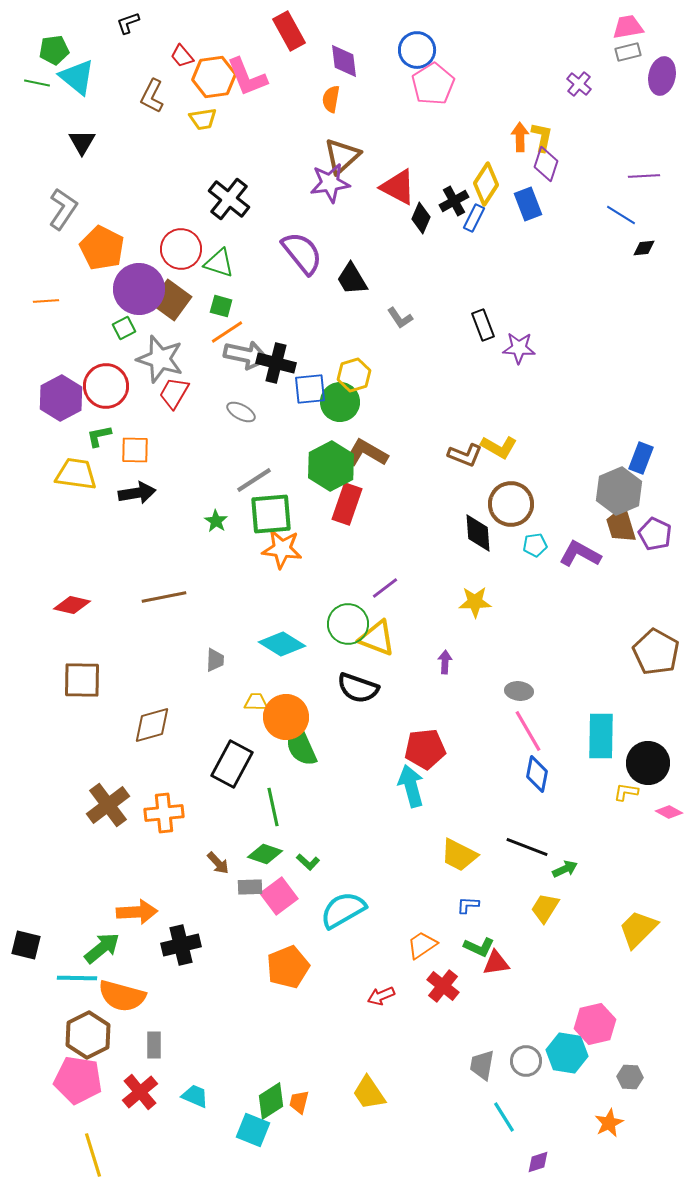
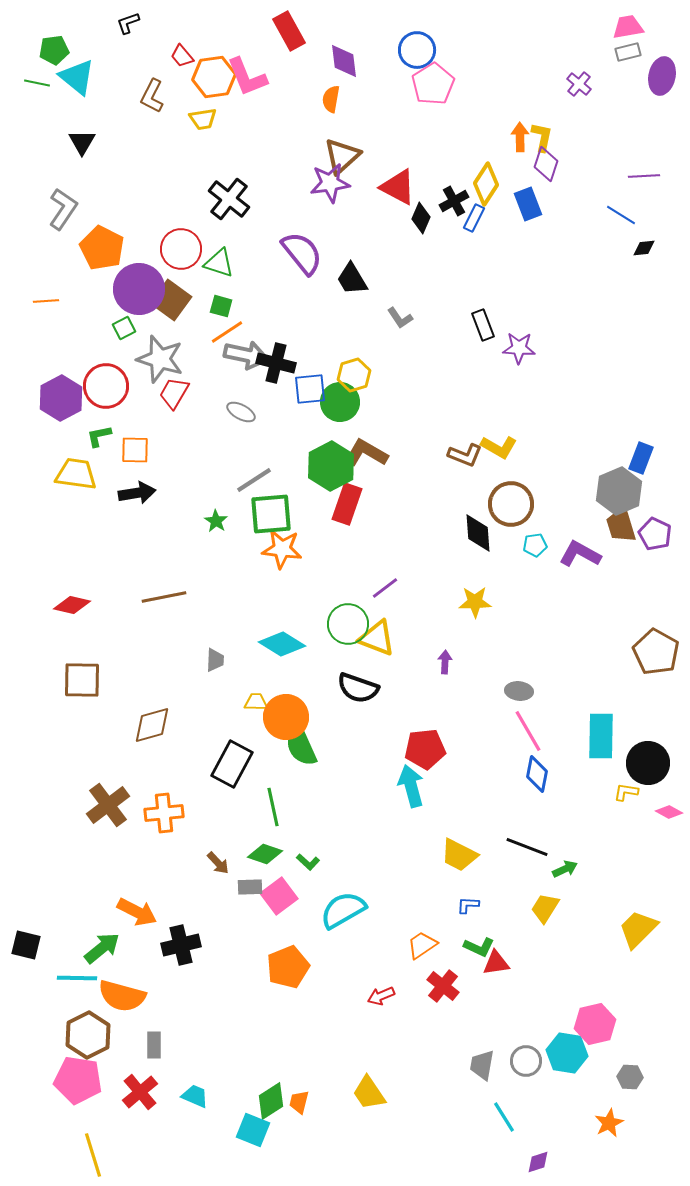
orange arrow at (137, 912): rotated 30 degrees clockwise
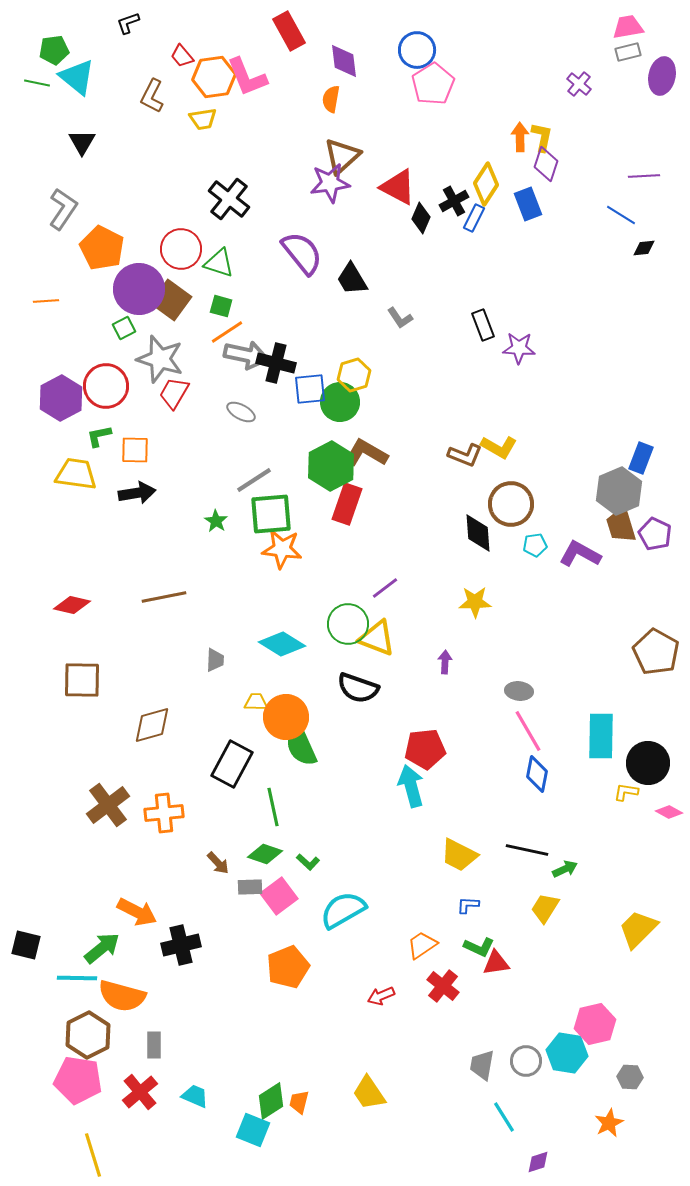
black line at (527, 847): moved 3 px down; rotated 9 degrees counterclockwise
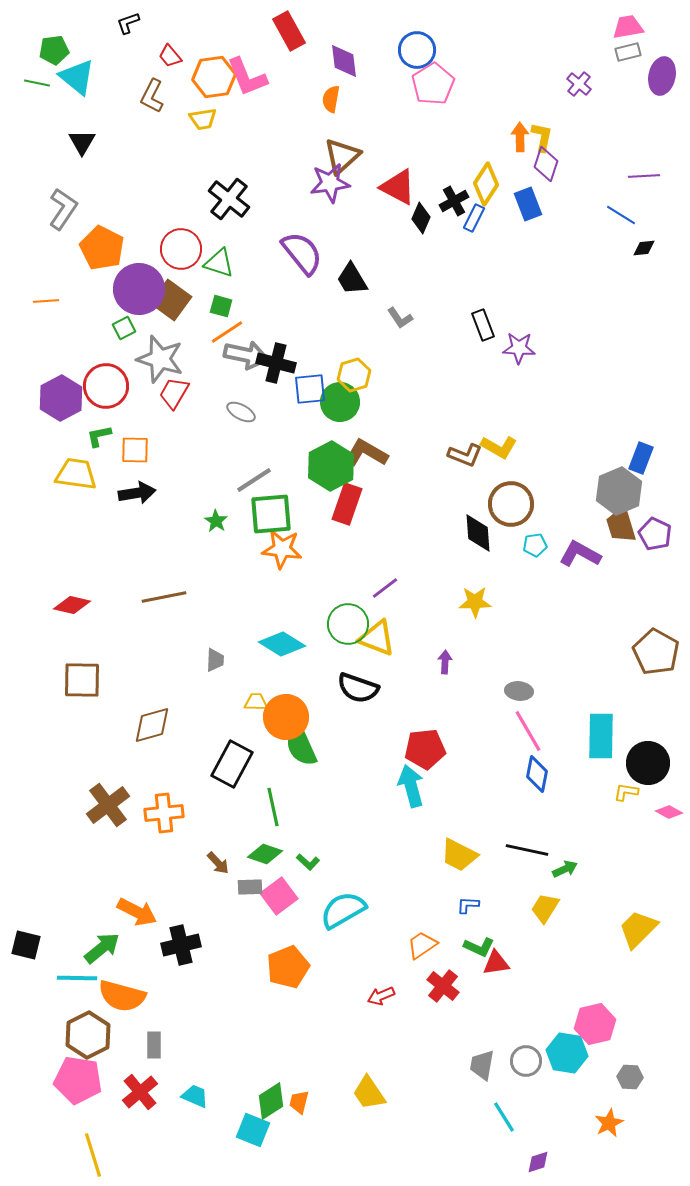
red trapezoid at (182, 56): moved 12 px left
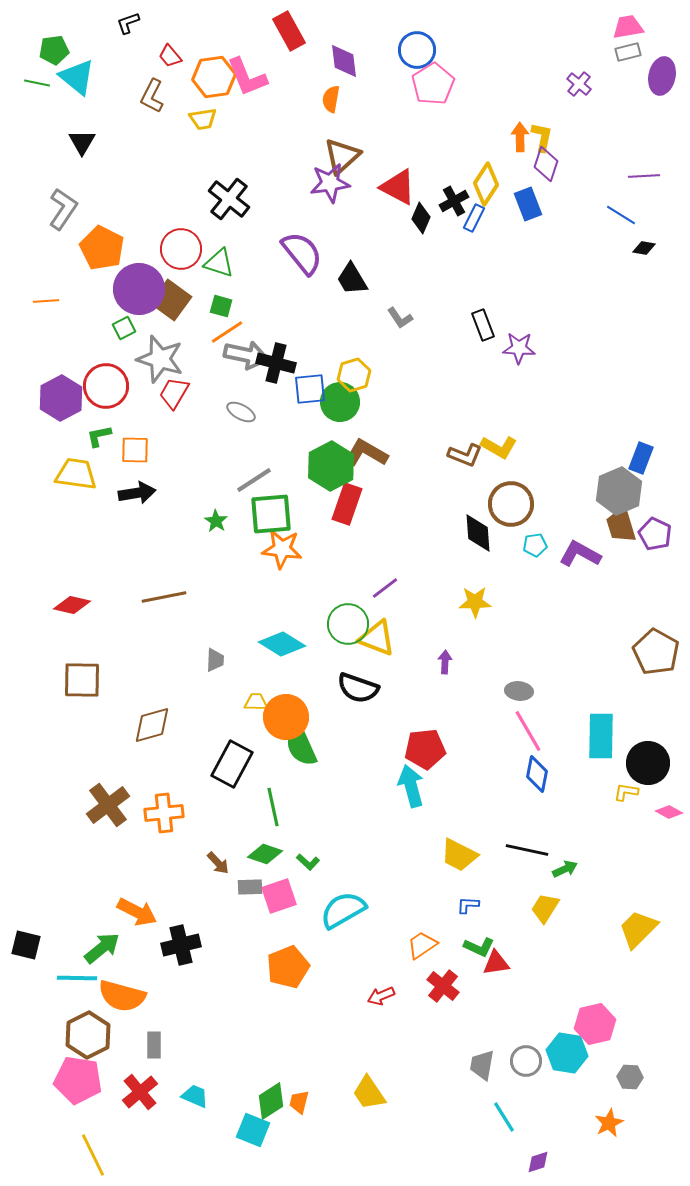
black diamond at (644, 248): rotated 15 degrees clockwise
pink square at (279, 896): rotated 18 degrees clockwise
yellow line at (93, 1155): rotated 9 degrees counterclockwise
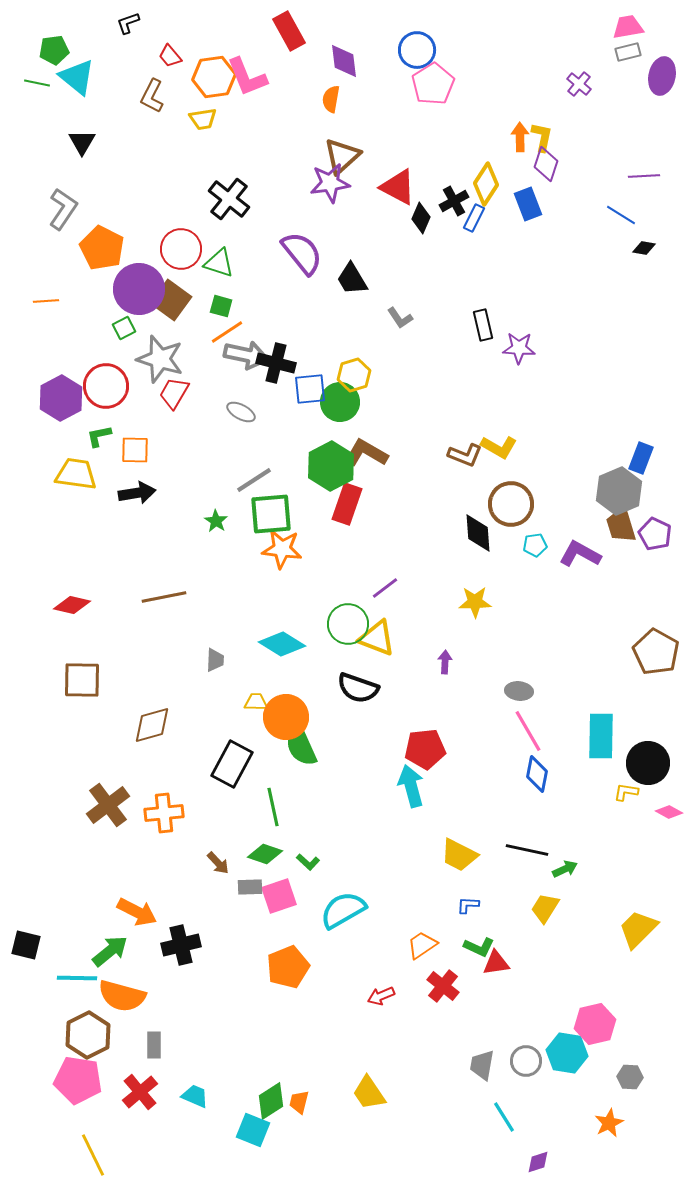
black rectangle at (483, 325): rotated 8 degrees clockwise
green arrow at (102, 948): moved 8 px right, 3 px down
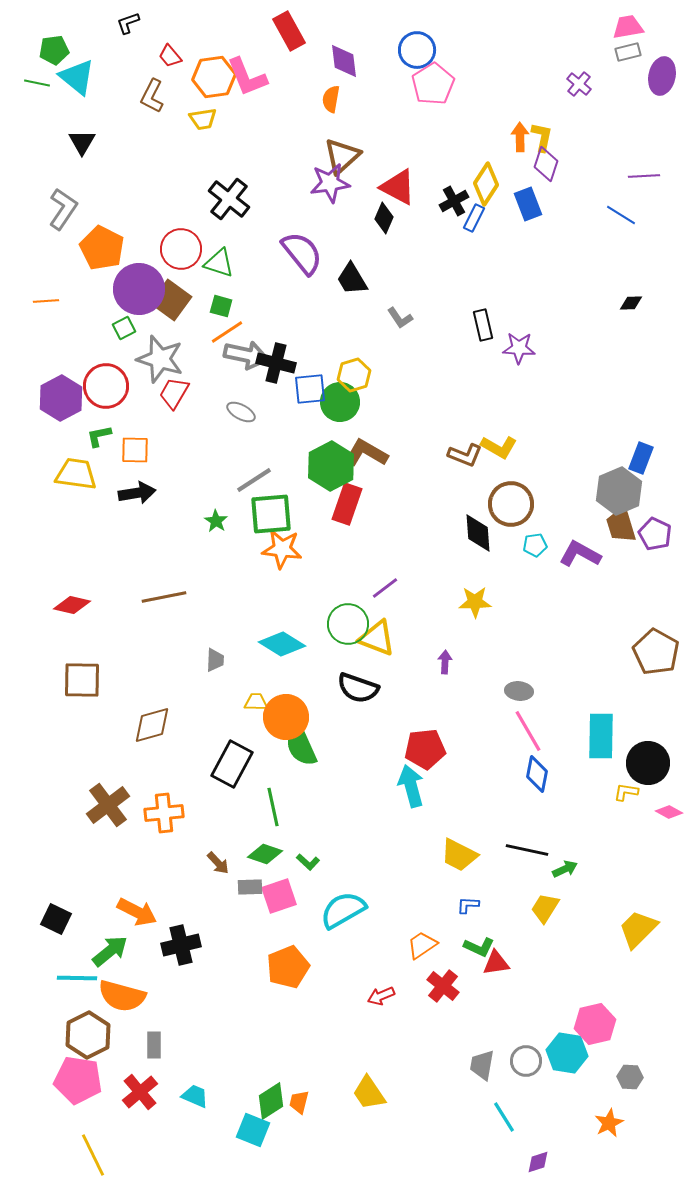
black diamond at (421, 218): moved 37 px left
black diamond at (644, 248): moved 13 px left, 55 px down; rotated 10 degrees counterclockwise
black square at (26, 945): moved 30 px right, 26 px up; rotated 12 degrees clockwise
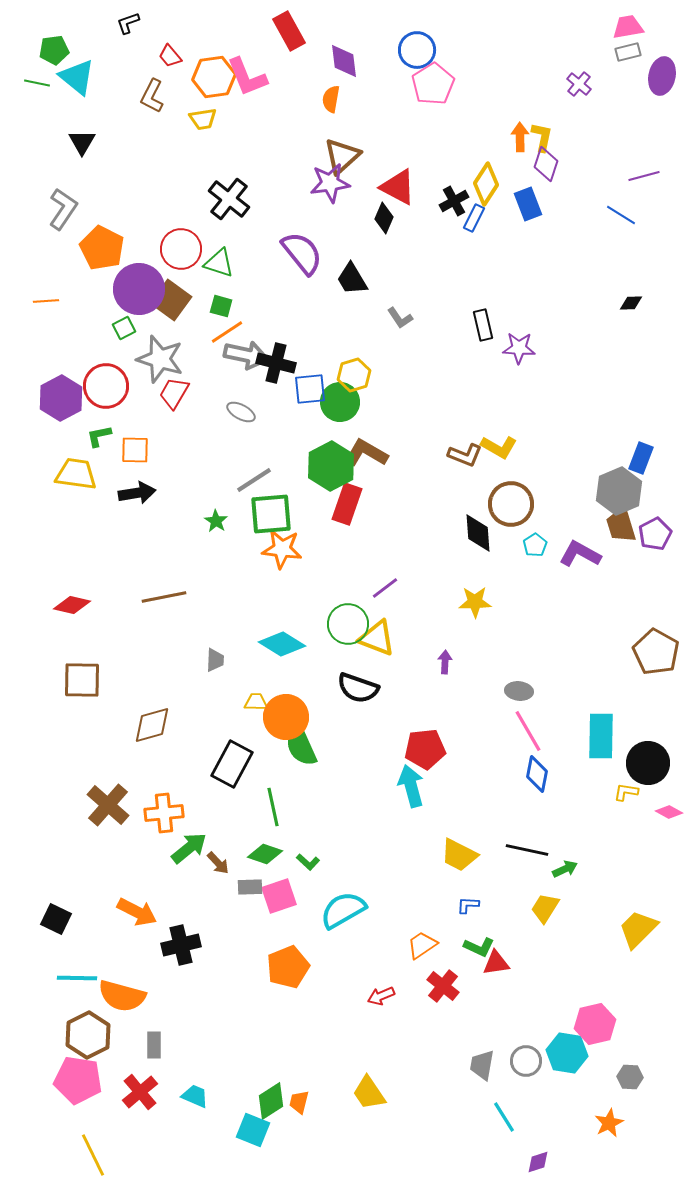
purple line at (644, 176): rotated 12 degrees counterclockwise
purple pentagon at (655, 534): rotated 20 degrees clockwise
cyan pentagon at (535, 545): rotated 25 degrees counterclockwise
brown cross at (108, 805): rotated 12 degrees counterclockwise
green arrow at (110, 951): moved 79 px right, 103 px up
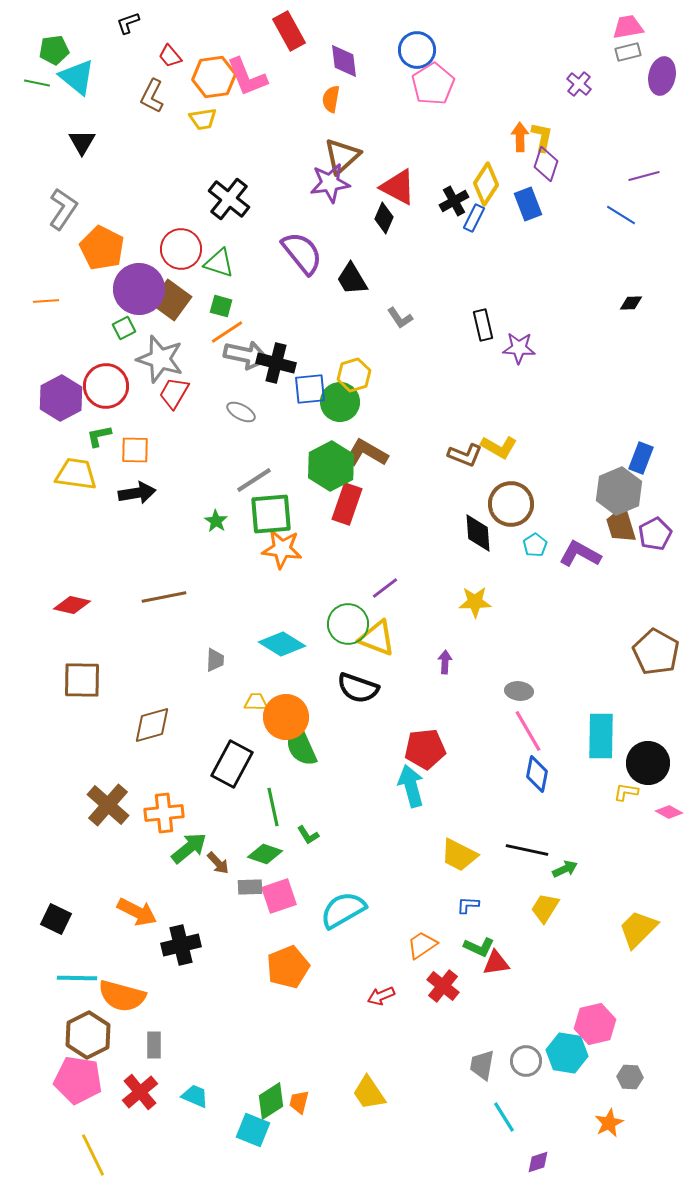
green L-shape at (308, 862): moved 27 px up; rotated 15 degrees clockwise
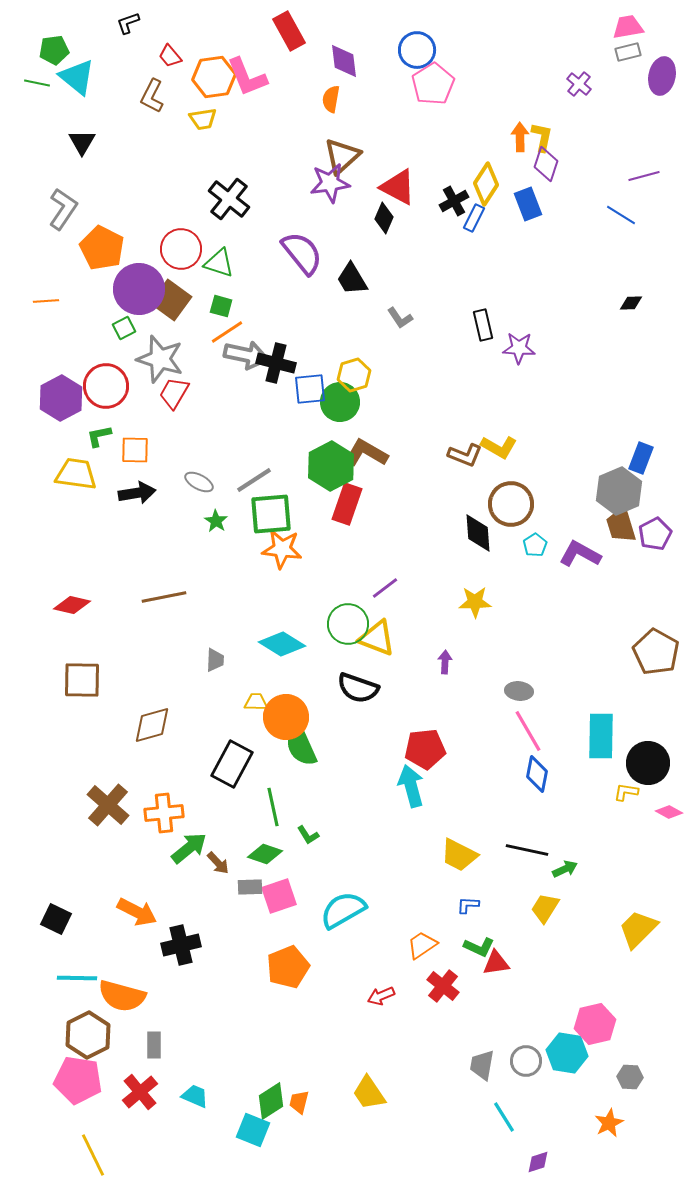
gray ellipse at (241, 412): moved 42 px left, 70 px down
